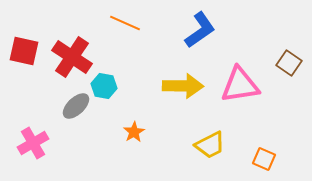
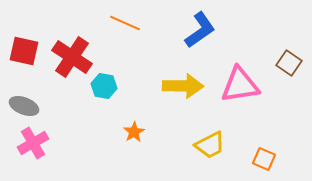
gray ellipse: moved 52 px left; rotated 64 degrees clockwise
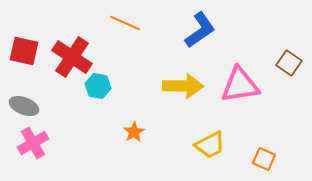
cyan hexagon: moved 6 px left
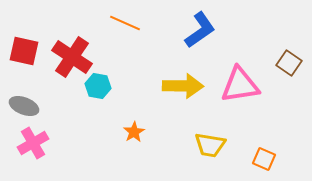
yellow trapezoid: rotated 36 degrees clockwise
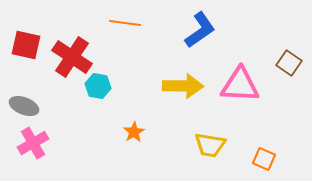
orange line: rotated 16 degrees counterclockwise
red square: moved 2 px right, 6 px up
pink triangle: rotated 12 degrees clockwise
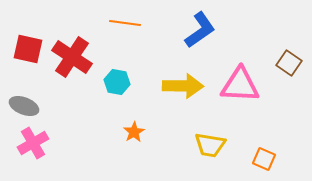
red square: moved 2 px right, 4 px down
cyan hexagon: moved 19 px right, 4 px up
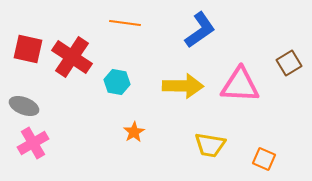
brown square: rotated 25 degrees clockwise
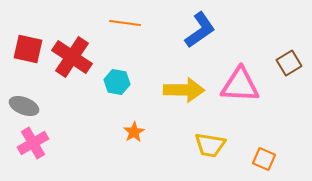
yellow arrow: moved 1 px right, 4 px down
